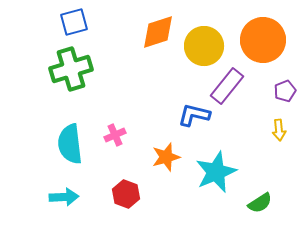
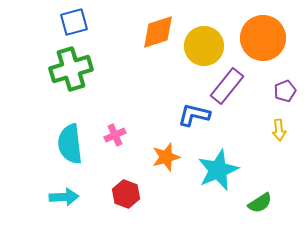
orange circle: moved 2 px up
cyan star: moved 2 px right, 2 px up
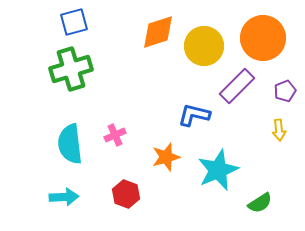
purple rectangle: moved 10 px right; rotated 6 degrees clockwise
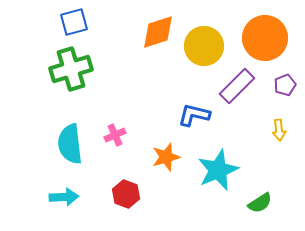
orange circle: moved 2 px right
purple pentagon: moved 6 px up
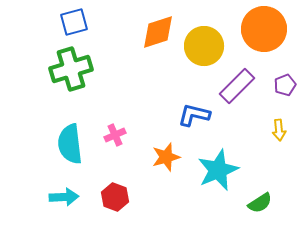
orange circle: moved 1 px left, 9 px up
red hexagon: moved 11 px left, 3 px down
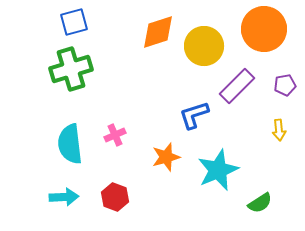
purple pentagon: rotated 10 degrees clockwise
blue L-shape: rotated 32 degrees counterclockwise
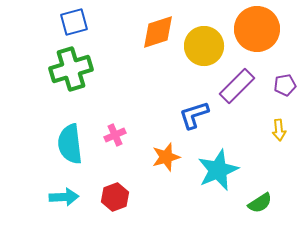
orange circle: moved 7 px left
red hexagon: rotated 20 degrees clockwise
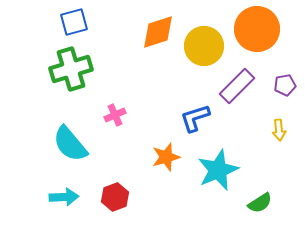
blue L-shape: moved 1 px right, 3 px down
pink cross: moved 20 px up
cyan semicircle: rotated 33 degrees counterclockwise
